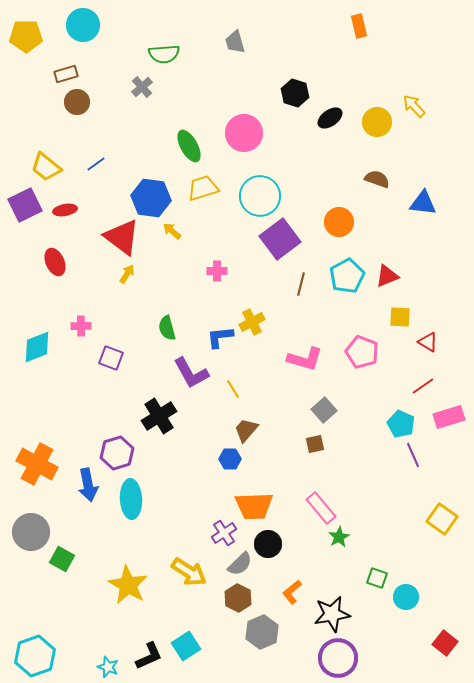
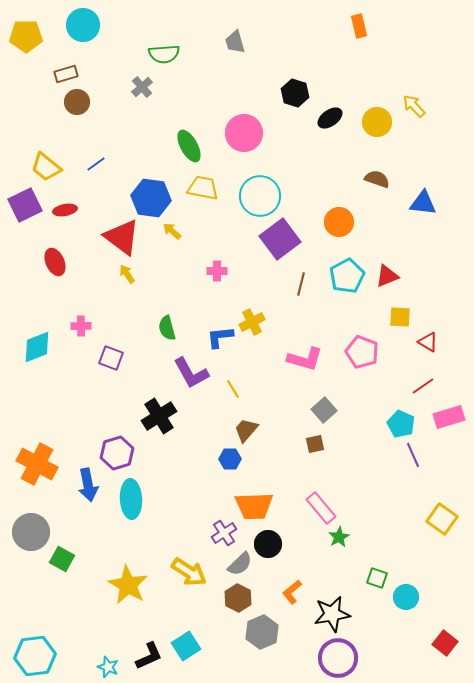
yellow trapezoid at (203, 188): rotated 28 degrees clockwise
yellow arrow at (127, 274): rotated 66 degrees counterclockwise
cyan hexagon at (35, 656): rotated 12 degrees clockwise
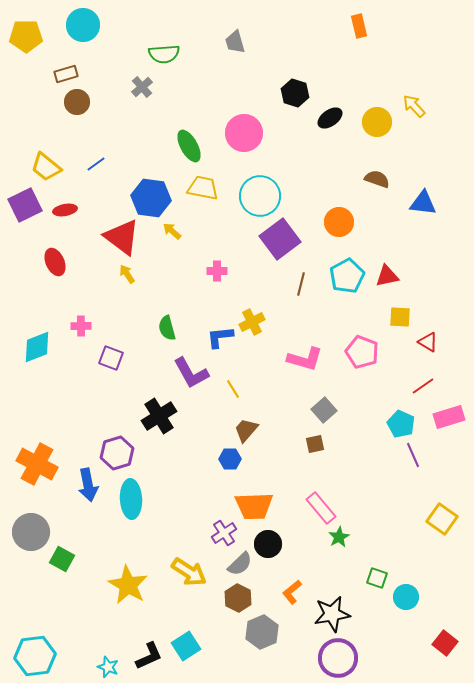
red triangle at (387, 276): rotated 10 degrees clockwise
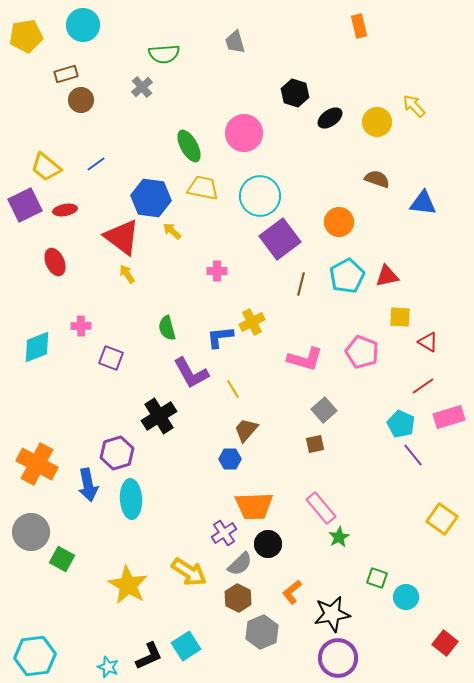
yellow pentagon at (26, 36): rotated 8 degrees counterclockwise
brown circle at (77, 102): moved 4 px right, 2 px up
purple line at (413, 455): rotated 15 degrees counterclockwise
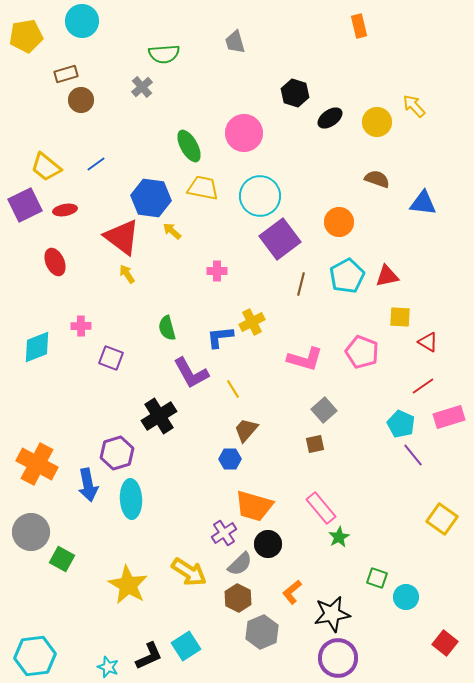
cyan circle at (83, 25): moved 1 px left, 4 px up
orange trapezoid at (254, 506): rotated 18 degrees clockwise
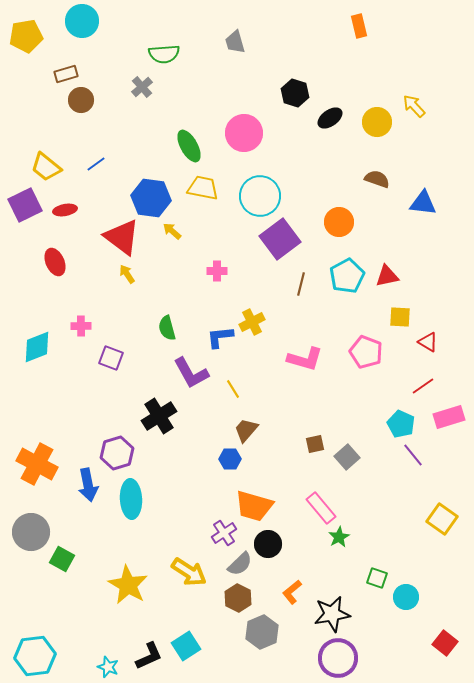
pink pentagon at (362, 352): moved 4 px right
gray square at (324, 410): moved 23 px right, 47 px down
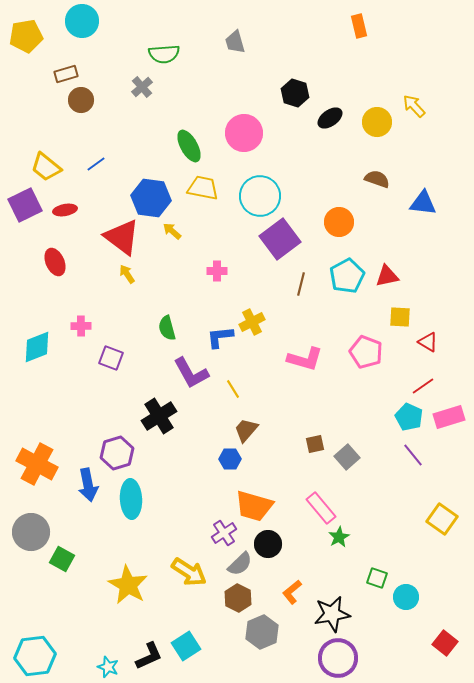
cyan pentagon at (401, 424): moved 8 px right, 7 px up
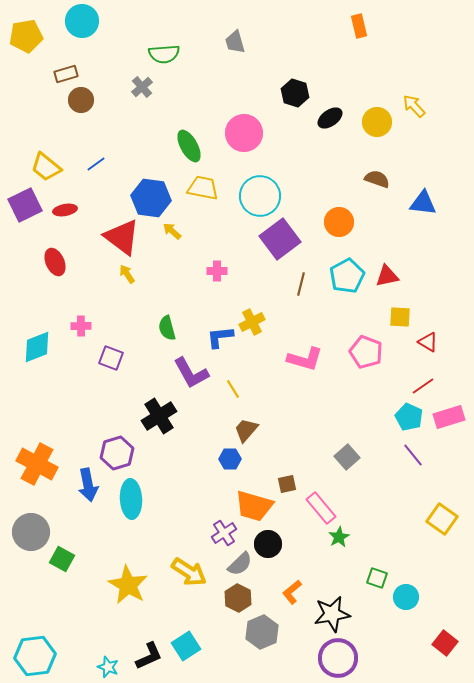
brown square at (315, 444): moved 28 px left, 40 px down
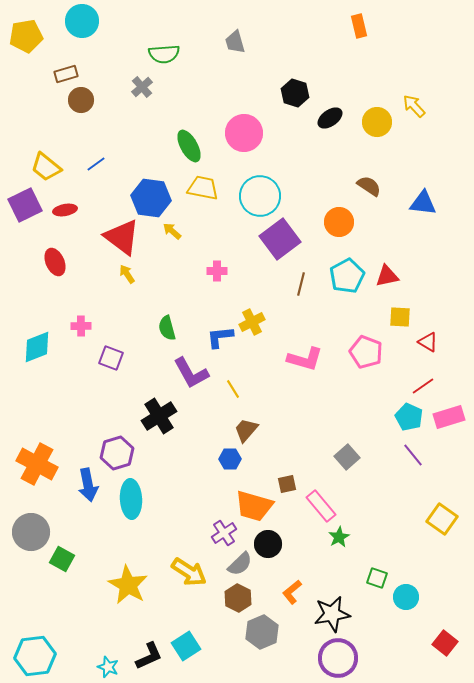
brown semicircle at (377, 179): moved 8 px left, 7 px down; rotated 15 degrees clockwise
pink rectangle at (321, 508): moved 2 px up
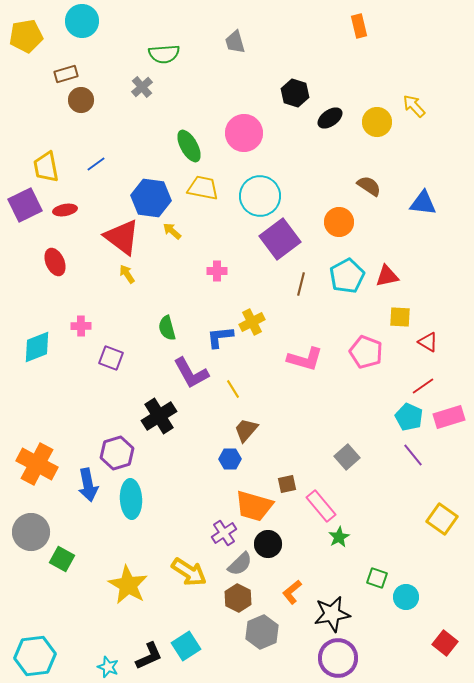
yellow trapezoid at (46, 167): rotated 40 degrees clockwise
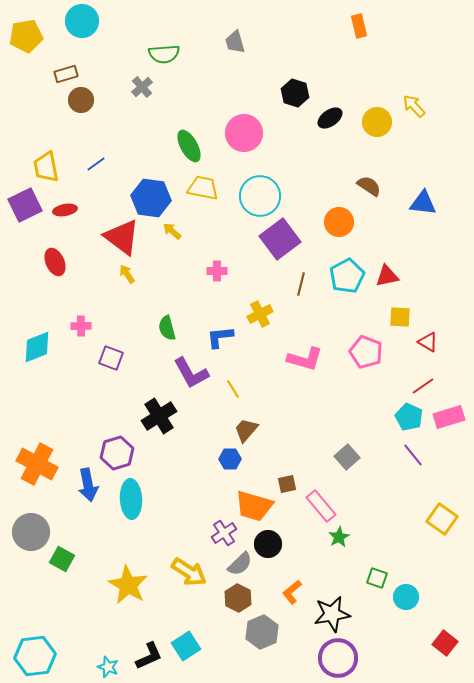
yellow cross at (252, 322): moved 8 px right, 8 px up
